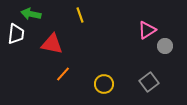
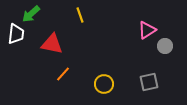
green arrow: rotated 54 degrees counterclockwise
gray square: rotated 24 degrees clockwise
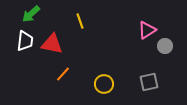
yellow line: moved 6 px down
white trapezoid: moved 9 px right, 7 px down
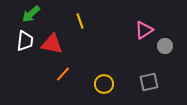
pink triangle: moved 3 px left
